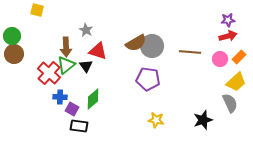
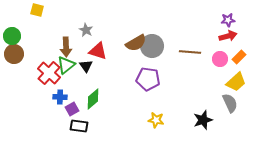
purple square: rotated 32 degrees clockwise
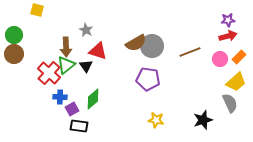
green circle: moved 2 px right, 1 px up
brown line: rotated 25 degrees counterclockwise
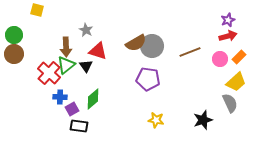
purple star: rotated 16 degrees counterclockwise
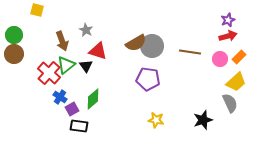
brown arrow: moved 4 px left, 6 px up; rotated 18 degrees counterclockwise
brown line: rotated 30 degrees clockwise
blue cross: rotated 32 degrees clockwise
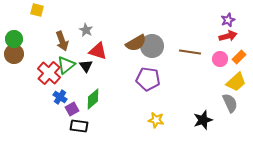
green circle: moved 4 px down
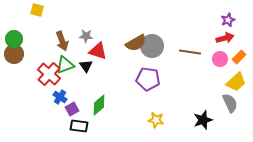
gray star: moved 6 px down; rotated 24 degrees counterclockwise
red arrow: moved 3 px left, 2 px down
green triangle: moved 1 px left; rotated 18 degrees clockwise
red cross: moved 1 px down
green diamond: moved 6 px right, 6 px down
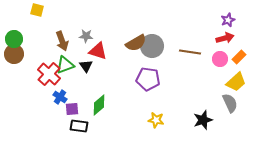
purple square: rotated 24 degrees clockwise
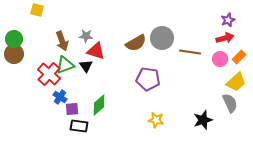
gray circle: moved 10 px right, 8 px up
red triangle: moved 2 px left
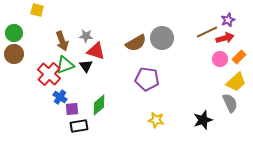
green circle: moved 6 px up
brown line: moved 17 px right, 20 px up; rotated 35 degrees counterclockwise
purple pentagon: moved 1 px left
black rectangle: rotated 18 degrees counterclockwise
